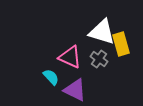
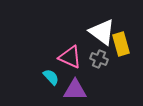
white triangle: rotated 20 degrees clockwise
gray cross: rotated 12 degrees counterclockwise
purple triangle: rotated 25 degrees counterclockwise
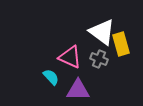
purple triangle: moved 3 px right
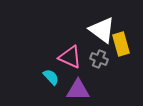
white triangle: moved 2 px up
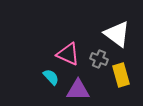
white triangle: moved 15 px right, 4 px down
yellow rectangle: moved 31 px down
pink triangle: moved 2 px left, 3 px up
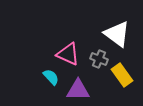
yellow rectangle: moved 1 px right; rotated 20 degrees counterclockwise
